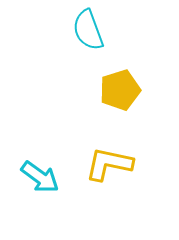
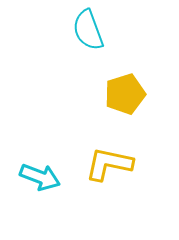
yellow pentagon: moved 5 px right, 4 px down
cyan arrow: rotated 15 degrees counterclockwise
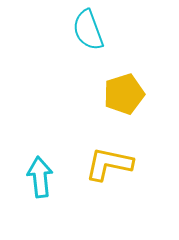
yellow pentagon: moved 1 px left
cyan arrow: rotated 117 degrees counterclockwise
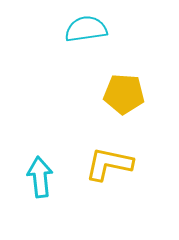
cyan semicircle: moved 2 px left, 1 px up; rotated 102 degrees clockwise
yellow pentagon: rotated 21 degrees clockwise
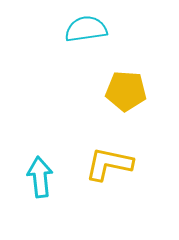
yellow pentagon: moved 2 px right, 3 px up
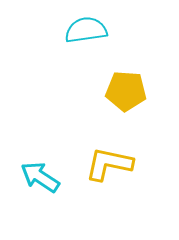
cyan semicircle: moved 1 px down
cyan arrow: rotated 51 degrees counterclockwise
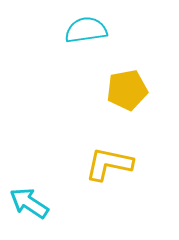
yellow pentagon: moved 1 px right, 1 px up; rotated 15 degrees counterclockwise
cyan arrow: moved 11 px left, 26 px down
